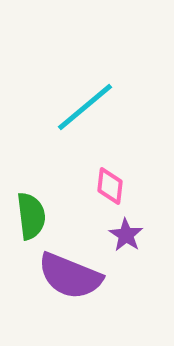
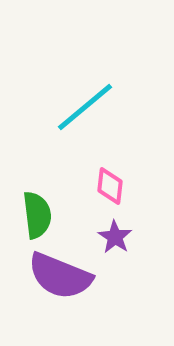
green semicircle: moved 6 px right, 1 px up
purple star: moved 11 px left, 2 px down
purple semicircle: moved 10 px left
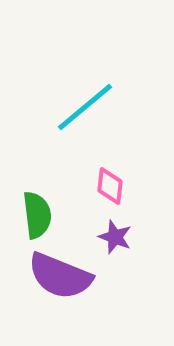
purple star: rotated 12 degrees counterclockwise
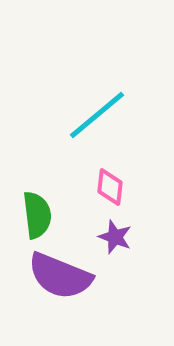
cyan line: moved 12 px right, 8 px down
pink diamond: moved 1 px down
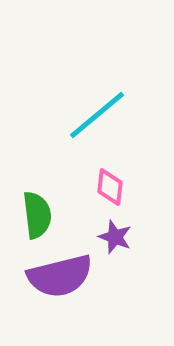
purple semicircle: rotated 36 degrees counterclockwise
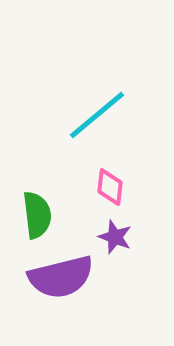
purple semicircle: moved 1 px right, 1 px down
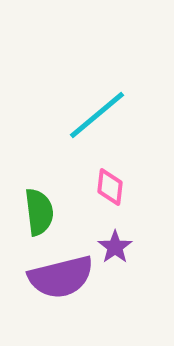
green semicircle: moved 2 px right, 3 px up
purple star: moved 10 px down; rotated 16 degrees clockwise
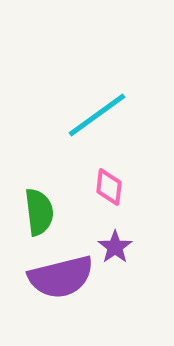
cyan line: rotated 4 degrees clockwise
pink diamond: moved 1 px left
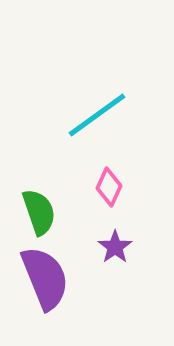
pink diamond: rotated 18 degrees clockwise
green semicircle: rotated 12 degrees counterclockwise
purple semicircle: moved 16 px left, 1 px down; rotated 98 degrees counterclockwise
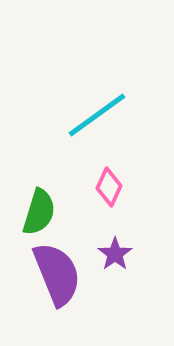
green semicircle: rotated 36 degrees clockwise
purple star: moved 7 px down
purple semicircle: moved 12 px right, 4 px up
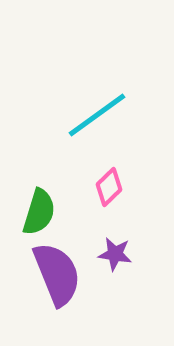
pink diamond: rotated 21 degrees clockwise
purple star: rotated 28 degrees counterclockwise
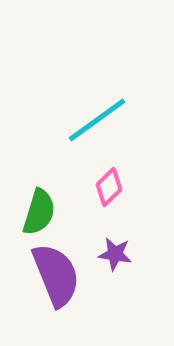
cyan line: moved 5 px down
purple semicircle: moved 1 px left, 1 px down
